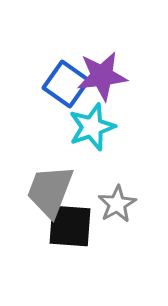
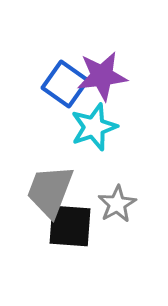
blue square: moved 1 px left
cyan star: moved 2 px right
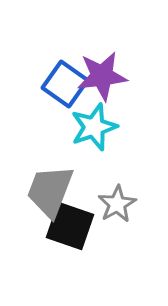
black square: rotated 15 degrees clockwise
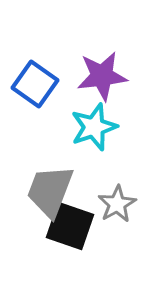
blue square: moved 30 px left
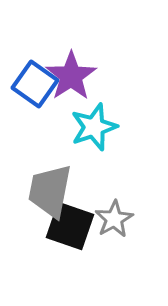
purple star: moved 31 px left; rotated 27 degrees counterclockwise
gray trapezoid: rotated 10 degrees counterclockwise
gray star: moved 3 px left, 15 px down
